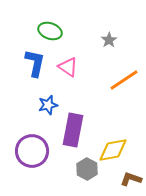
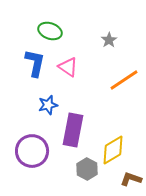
yellow diamond: rotated 20 degrees counterclockwise
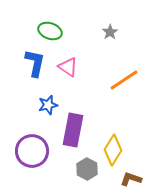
gray star: moved 1 px right, 8 px up
yellow diamond: rotated 28 degrees counterclockwise
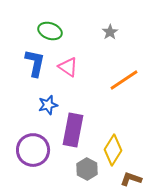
purple circle: moved 1 px right, 1 px up
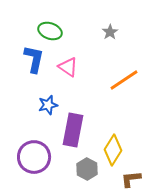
blue L-shape: moved 1 px left, 4 px up
purple circle: moved 1 px right, 7 px down
brown L-shape: rotated 25 degrees counterclockwise
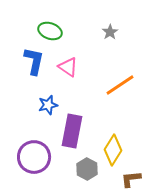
blue L-shape: moved 2 px down
orange line: moved 4 px left, 5 px down
purple rectangle: moved 1 px left, 1 px down
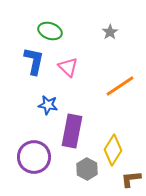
pink triangle: rotated 10 degrees clockwise
orange line: moved 1 px down
blue star: rotated 24 degrees clockwise
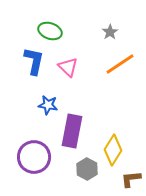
orange line: moved 22 px up
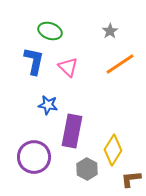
gray star: moved 1 px up
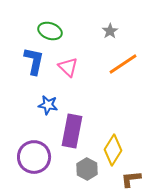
orange line: moved 3 px right
